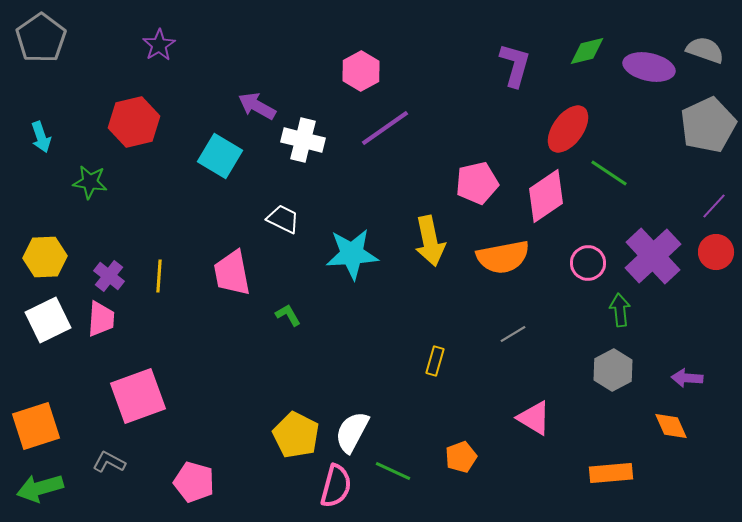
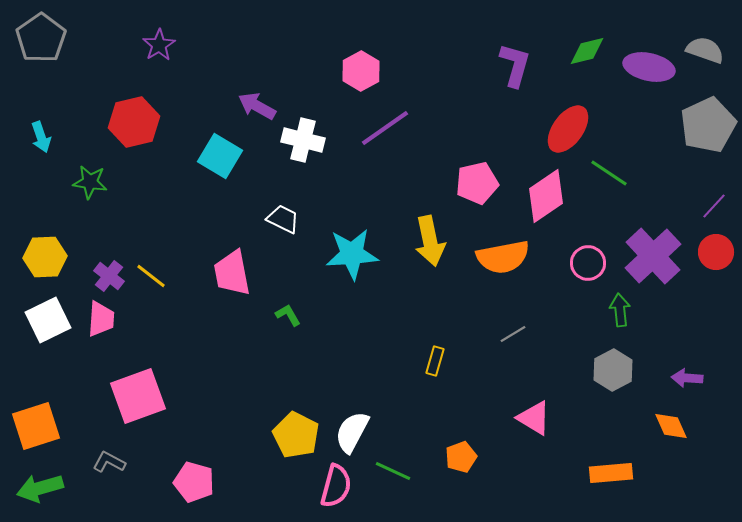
yellow line at (159, 276): moved 8 px left; rotated 56 degrees counterclockwise
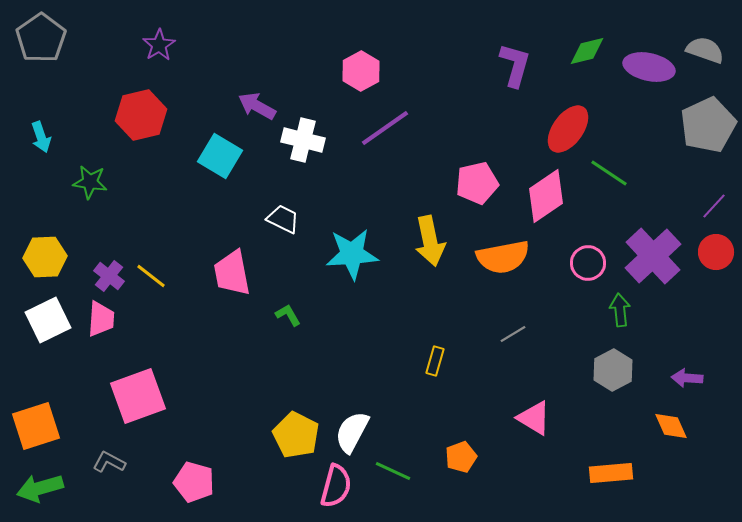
red hexagon at (134, 122): moved 7 px right, 7 px up
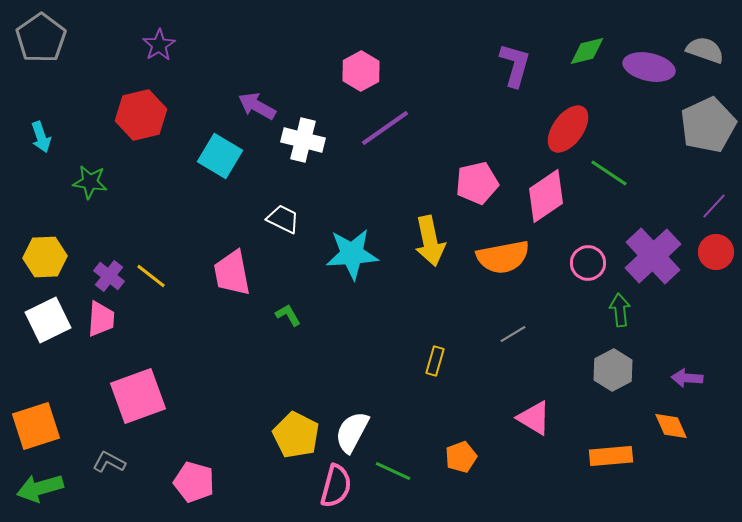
orange rectangle at (611, 473): moved 17 px up
